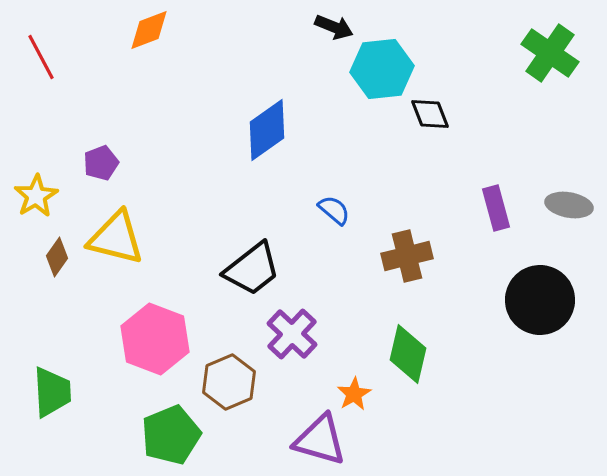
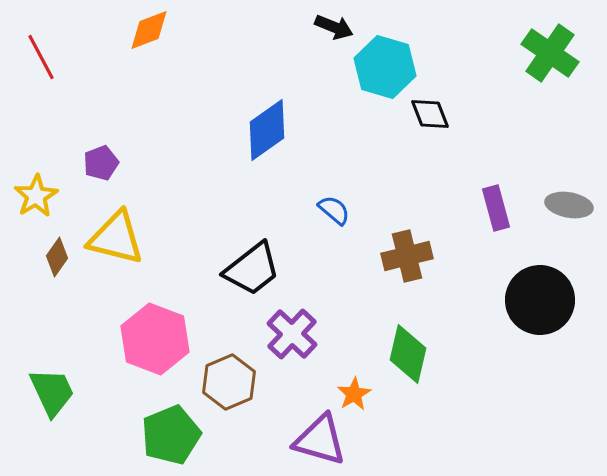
cyan hexagon: moved 3 px right, 2 px up; rotated 22 degrees clockwise
green trapezoid: rotated 22 degrees counterclockwise
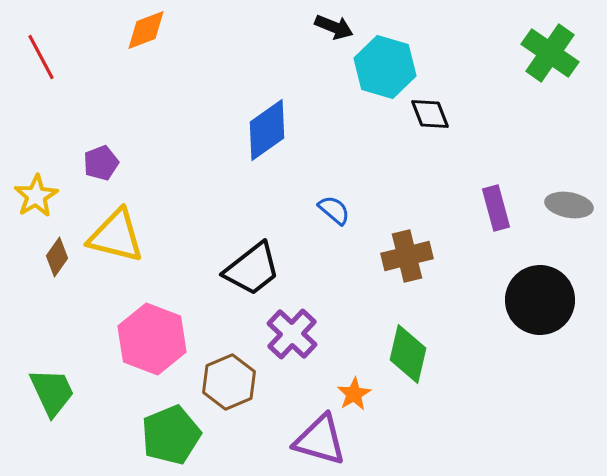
orange diamond: moved 3 px left
yellow triangle: moved 2 px up
pink hexagon: moved 3 px left
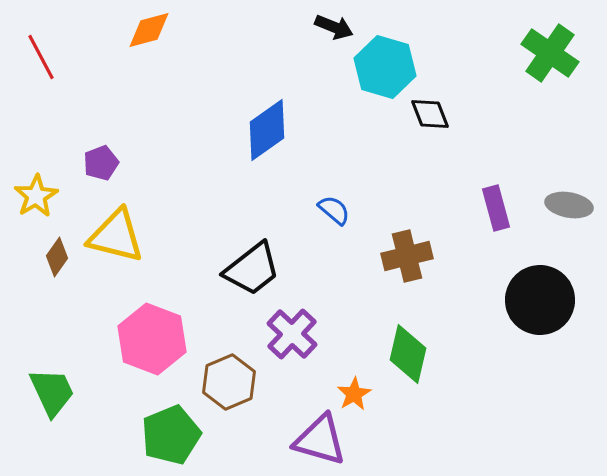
orange diamond: moved 3 px right; rotated 6 degrees clockwise
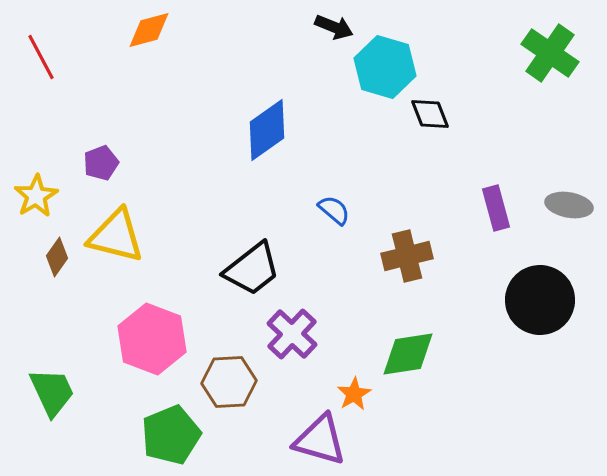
green diamond: rotated 68 degrees clockwise
brown hexagon: rotated 20 degrees clockwise
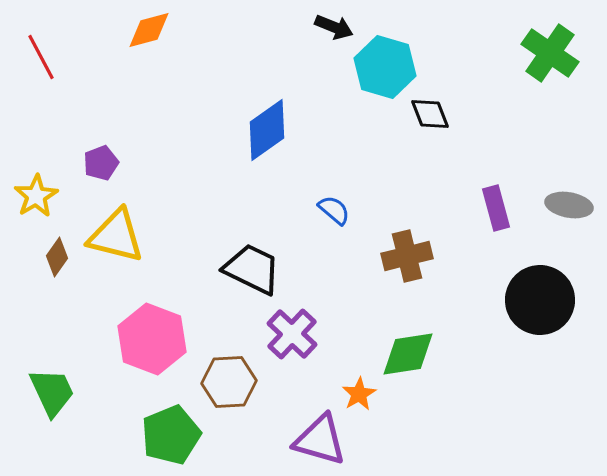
black trapezoid: rotated 116 degrees counterclockwise
orange star: moved 5 px right
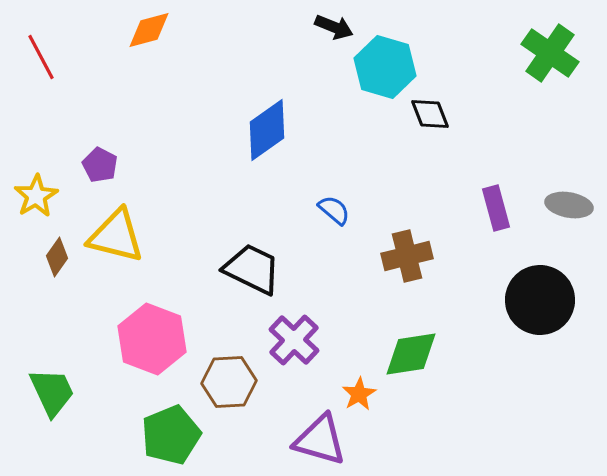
purple pentagon: moved 1 px left, 2 px down; rotated 24 degrees counterclockwise
purple cross: moved 2 px right, 6 px down
green diamond: moved 3 px right
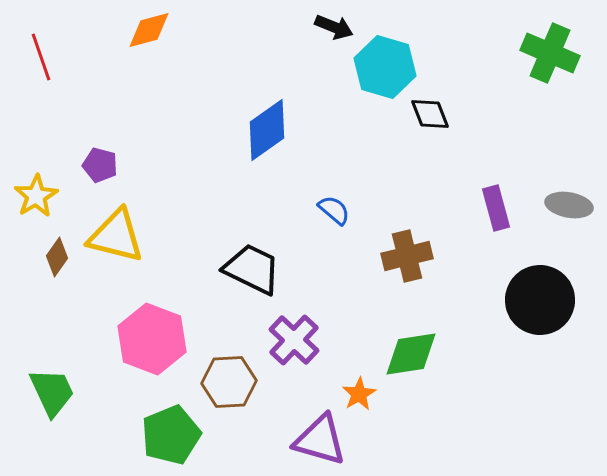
green cross: rotated 12 degrees counterclockwise
red line: rotated 9 degrees clockwise
purple pentagon: rotated 12 degrees counterclockwise
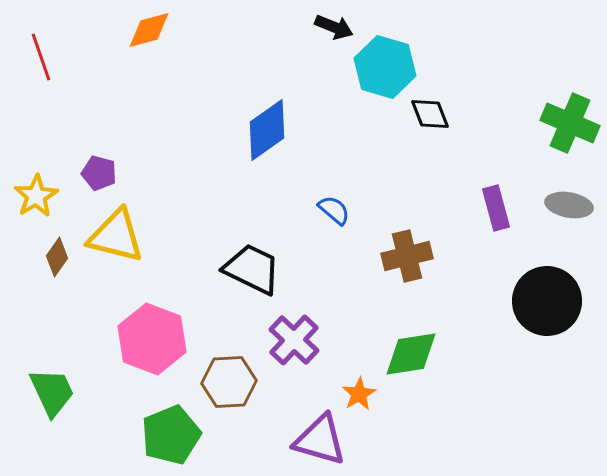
green cross: moved 20 px right, 70 px down
purple pentagon: moved 1 px left, 8 px down
black circle: moved 7 px right, 1 px down
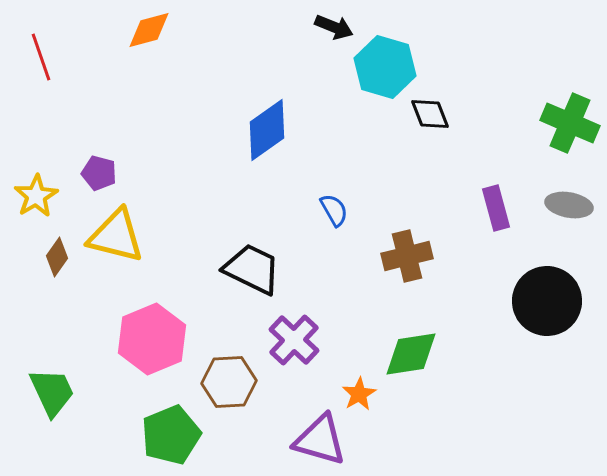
blue semicircle: rotated 20 degrees clockwise
pink hexagon: rotated 16 degrees clockwise
